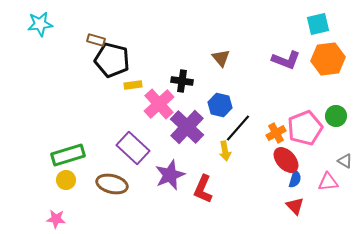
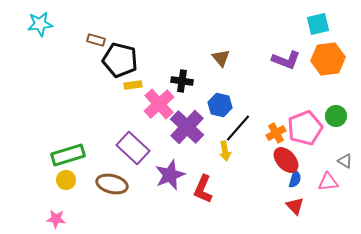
black pentagon: moved 8 px right
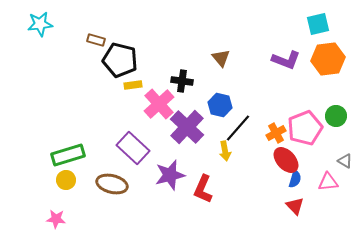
purple star: rotated 8 degrees clockwise
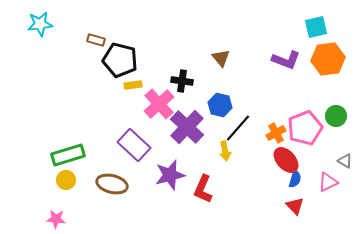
cyan square: moved 2 px left, 3 px down
purple rectangle: moved 1 px right, 3 px up
pink triangle: rotated 20 degrees counterclockwise
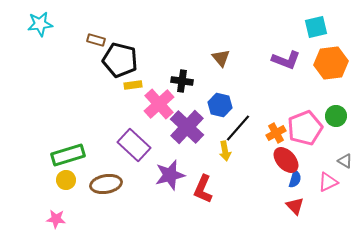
orange hexagon: moved 3 px right, 4 px down
brown ellipse: moved 6 px left; rotated 24 degrees counterclockwise
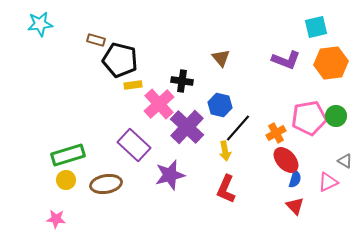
pink pentagon: moved 4 px right, 10 px up; rotated 12 degrees clockwise
red L-shape: moved 23 px right
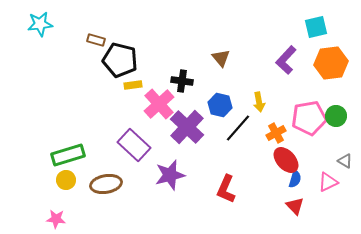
purple L-shape: rotated 112 degrees clockwise
yellow arrow: moved 34 px right, 49 px up
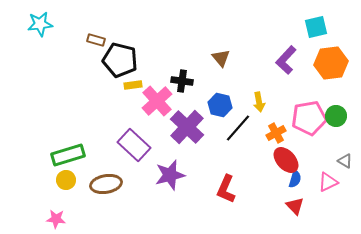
pink cross: moved 2 px left, 3 px up
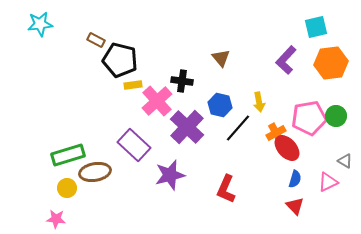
brown rectangle: rotated 12 degrees clockwise
red ellipse: moved 1 px right, 12 px up
yellow circle: moved 1 px right, 8 px down
brown ellipse: moved 11 px left, 12 px up
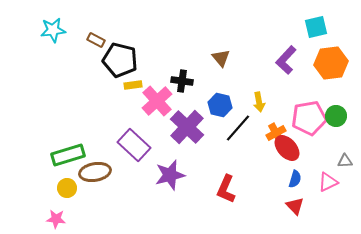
cyan star: moved 13 px right, 6 px down
gray triangle: rotated 35 degrees counterclockwise
